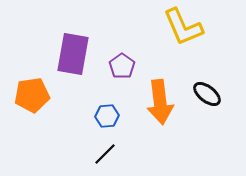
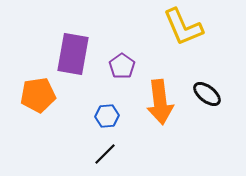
orange pentagon: moved 6 px right
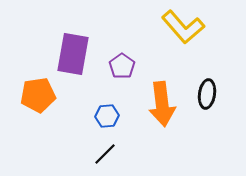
yellow L-shape: rotated 18 degrees counterclockwise
black ellipse: rotated 60 degrees clockwise
orange arrow: moved 2 px right, 2 px down
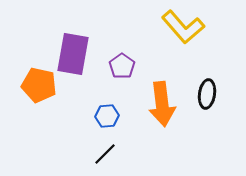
orange pentagon: moved 1 px right, 10 px up; rotated 20 degrees clockwise
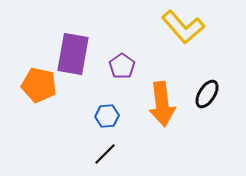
black ellipse: rotated 24 degrees clockwise
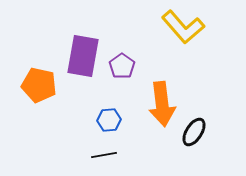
purple rectangle: moved 10 px right, 2 px down
black ellipse: moved 13 px left, 38 px down
blue hexagon: moved 2 px right, 4 px down
black line: moved 1 px left, 1 px down; rotated 35 degrees clockwise
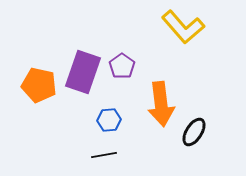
purple rectangle: moved 16 px down; rotated 9 degrees clockwise
orange arrow: moved 1 px left
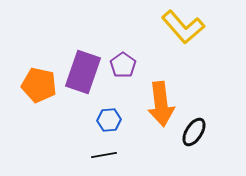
purple pentagon: moved 1 px right, 1 px up
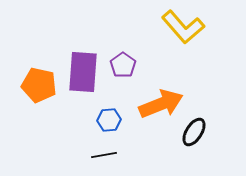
purple rectangle: rotated 15 degrees counterclockwise
orange arrow: rotated 105 degrees counterclockwise
